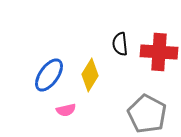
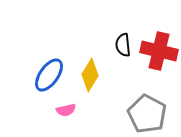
black semicircle: moved 3 px right, 1 px down
red cross: moved 1 px up; rotated 9 degrees clockwise
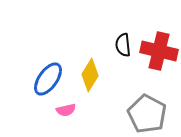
blue ellipse: moved 1 px left, 4 px down
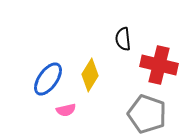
black semicircle: moved 6 px up
red cross: moved 14 px down
gray pentagon: rotated 9 degrees counterclockwise
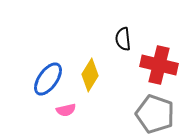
gray pentagon: moved 8 px right
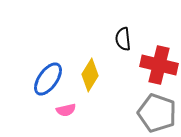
gray pentagon: moved 2 px right, 1 px up
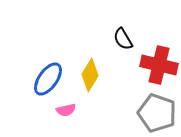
black semicircle: rotated 25 degrees counterclockwise
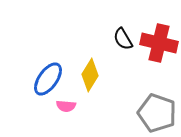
red cross: moved 22 px up
pink semicircle: moved 4 px up; rotated 18 degrees clockwise
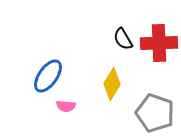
red cross: rotated 15 degrees counterclockwise
yellow diamond: moved 22 px right, 9 px down
blue ellipse: moved 3 px up
gray pentagon: moved 2 px left
